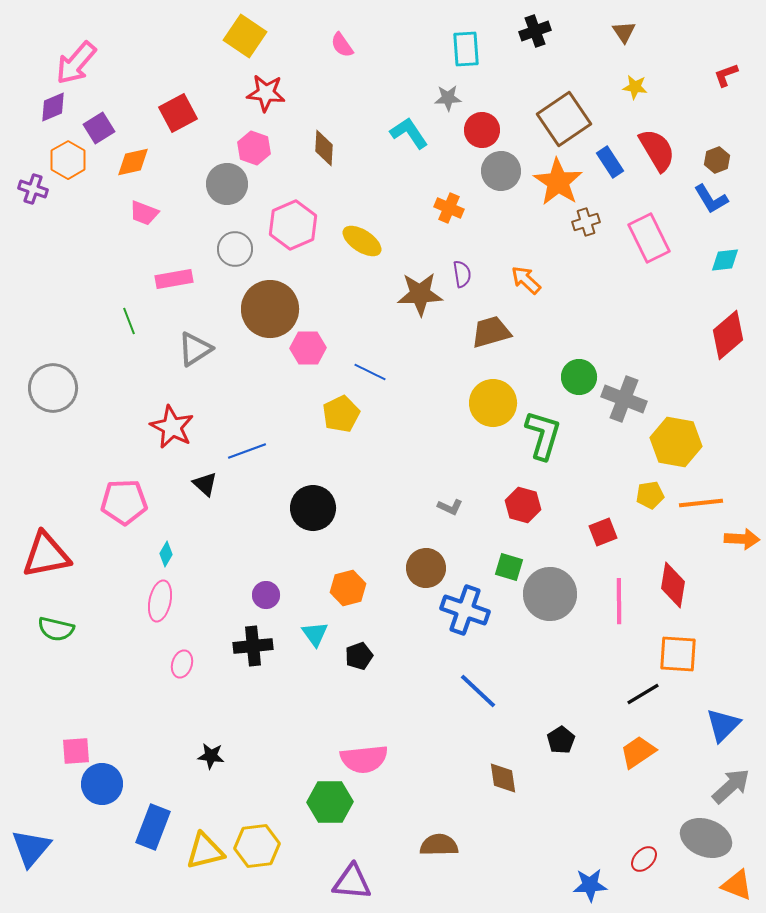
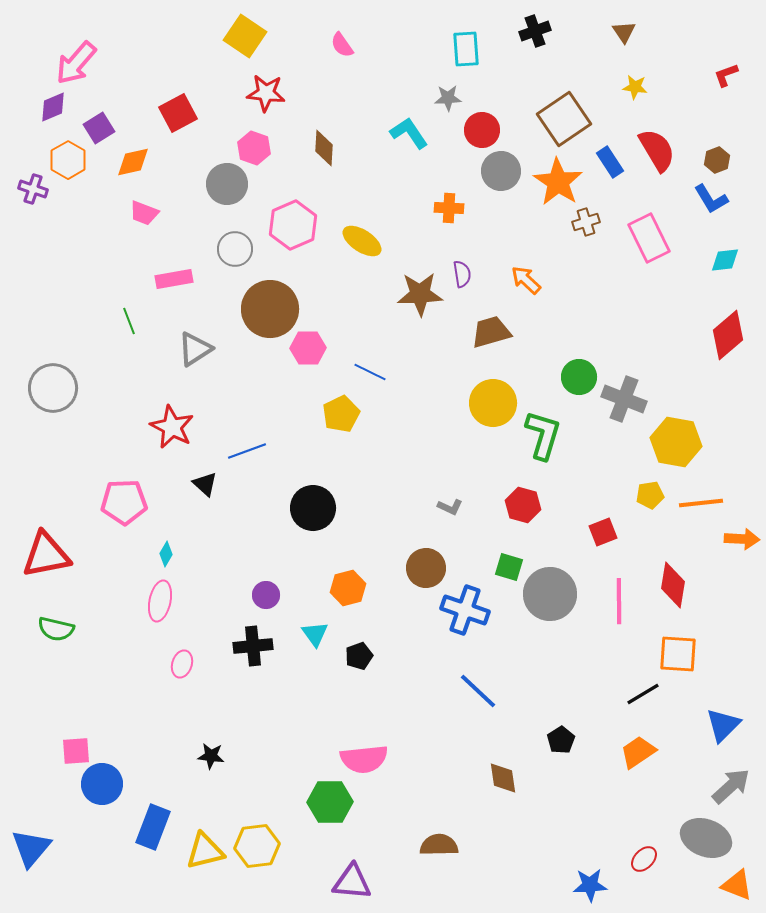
orange cross at (449, 208): rotated 20 degrees counterclockwise
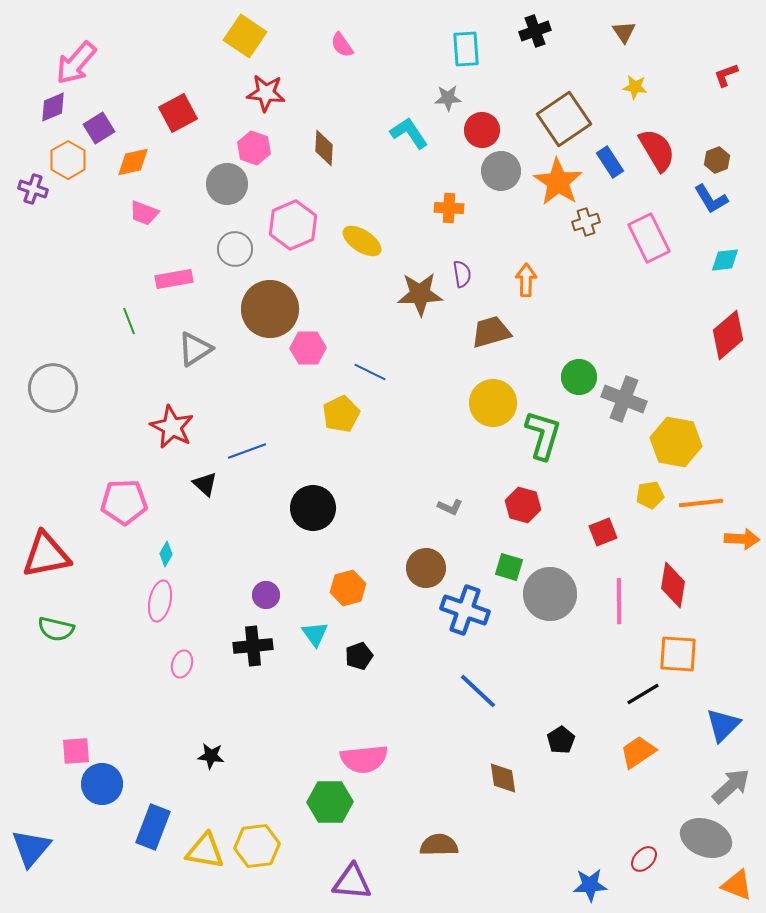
orange arrow at (526, 280): rotated 48 degrees clockwise
yellow triangle at (205, 851): rotated 24 degrees clockwise
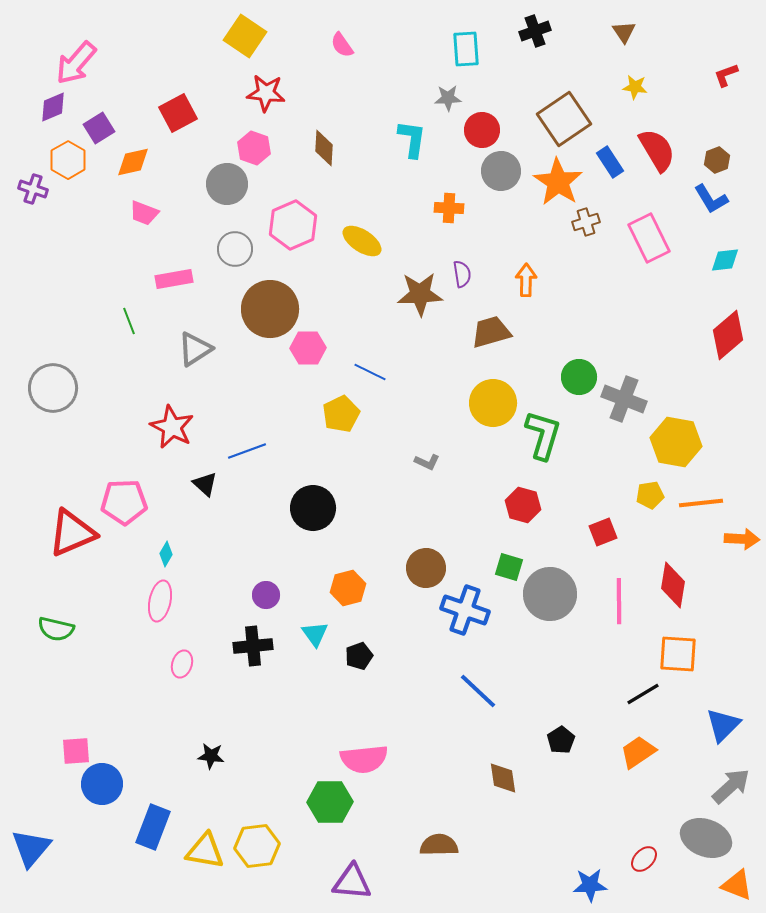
cyan L-shape at (409, 133): moved 3 px right, 6 px down; rotated 42 degrees clockwise
gray L-shape at (450, 507): moved 23 px left, 45 px up
red triangle at (46, 555): moved 26 px right, 22 px up; rotated 12 degrees counterclockwise
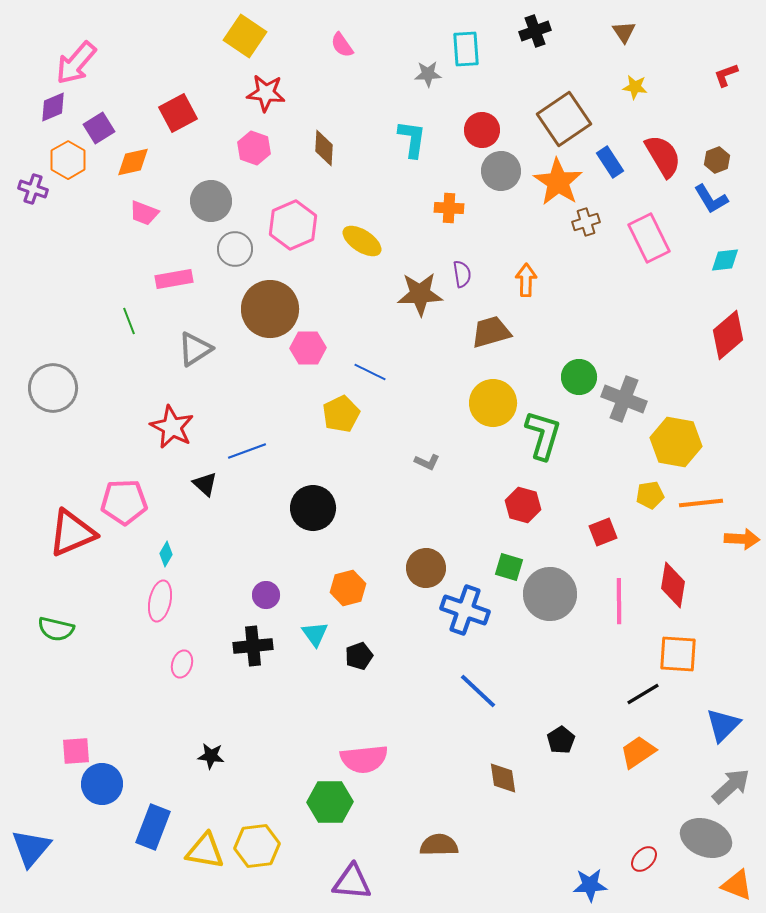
gray star at (448, 98): moved 20 px left, 24 px up
red semicircle at (657, 150): moved 6 px right, 6 px down
gray circle at (227, 184): moved 16 px left, 17 px down
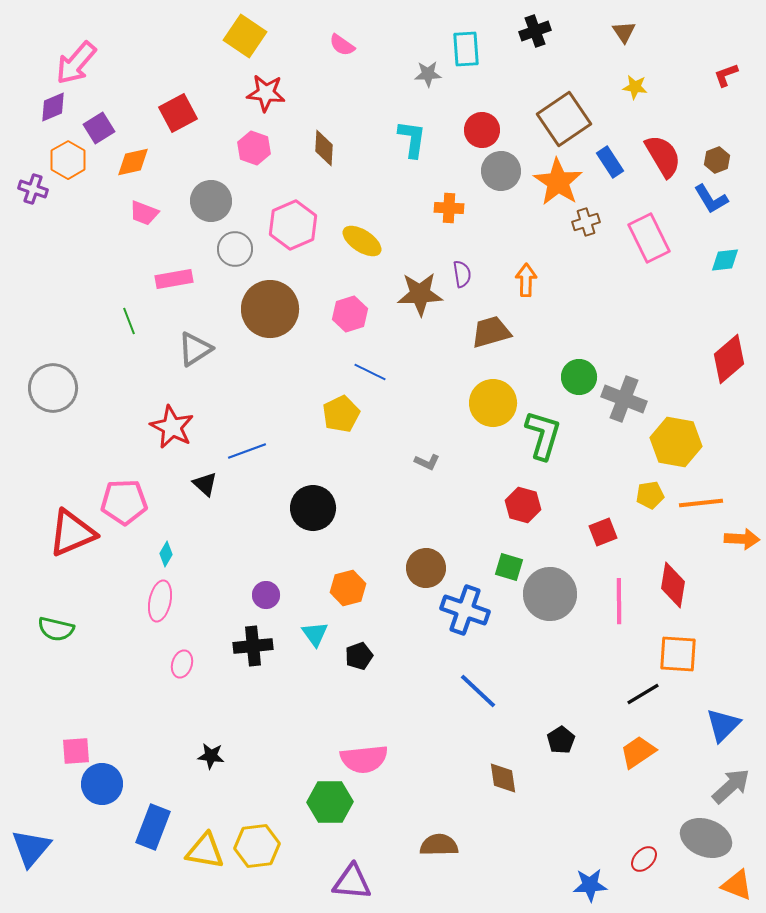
pink semicircle at (342, 45): rotated 20 degrees counterclockwise
red diamond at (728, 335): moved 1 px right, 24 px down
pink hexagon at (308, 348): moved 42 px right, 34 px up; rotated 16 degrees counterclockwise
